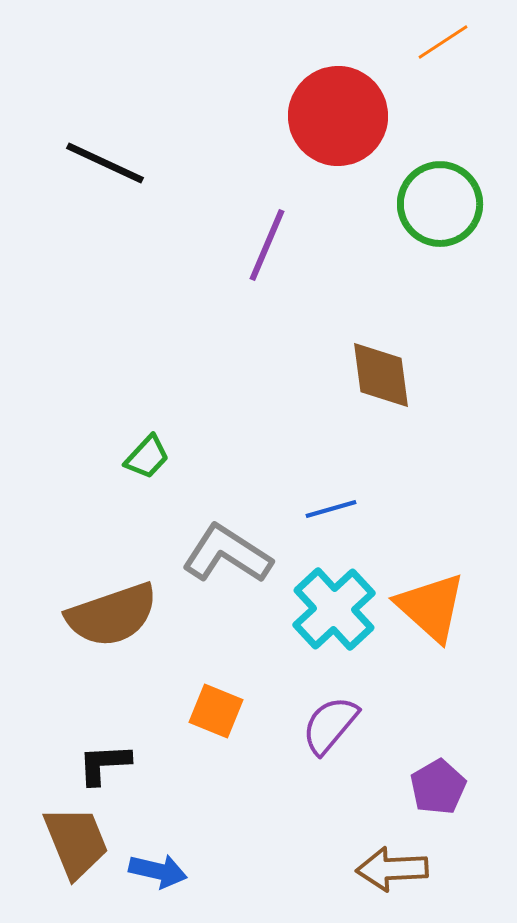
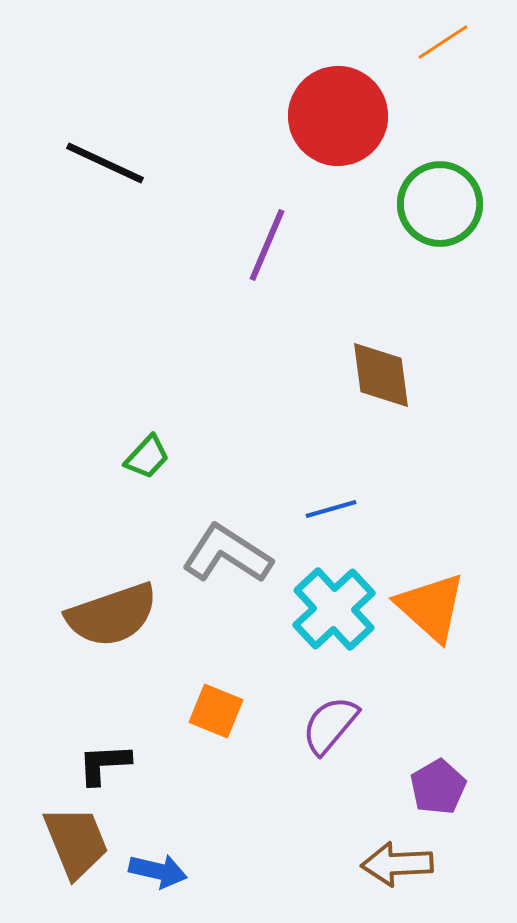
brown arrow: moved 5 px right, 5 px up
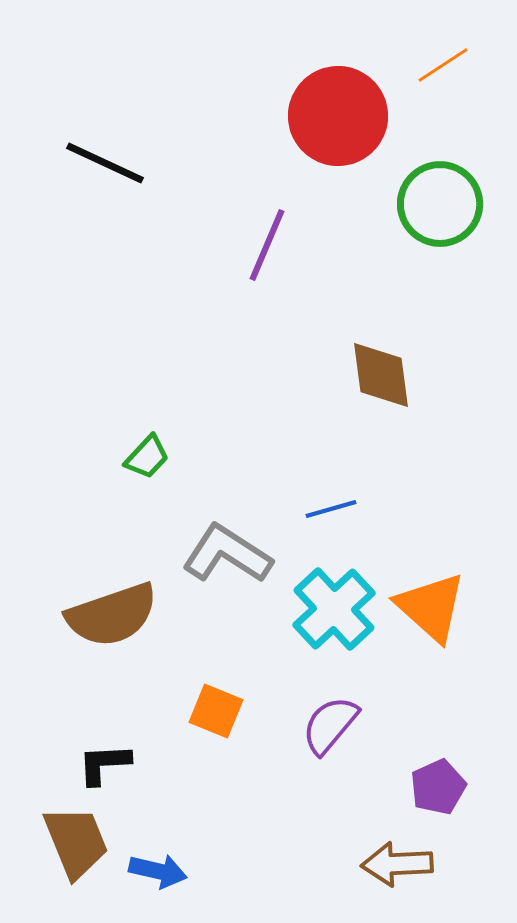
orange line: moved 23 px down
purple pentagon: rotated 6 degrees clockwise
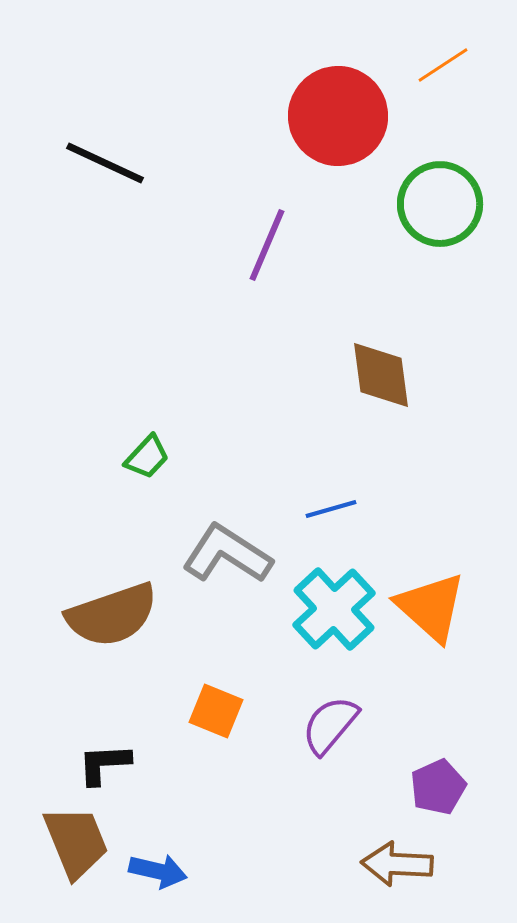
brown arrow: rotated 6 degrees clockwise
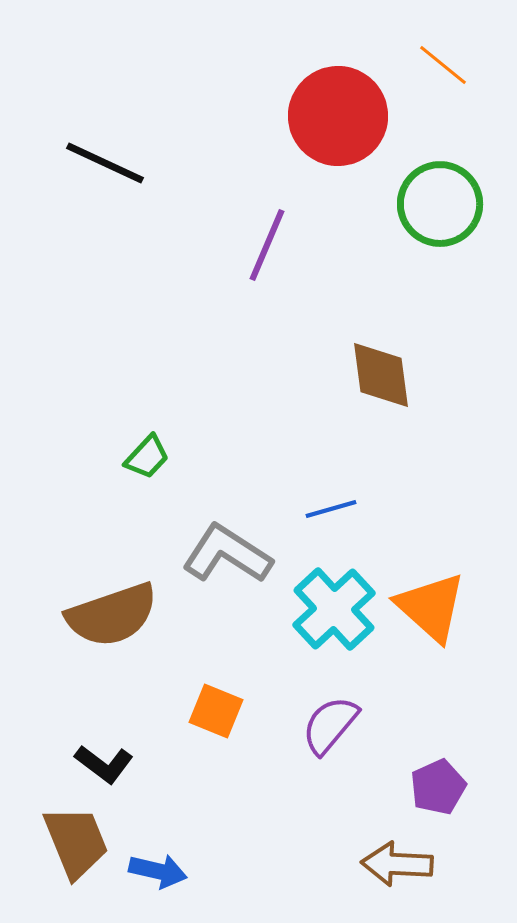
orange line: rotated 72 degrees clockwise
black L-shape: rotated 140 degrees counterclockwise
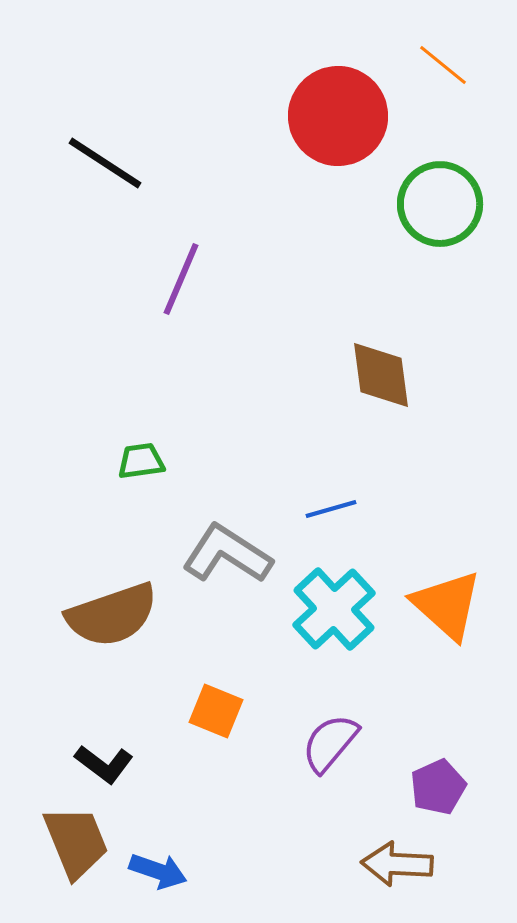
black line: rotated 8 degrees clockwise
purple line: moved 86 px left, 34 px down
green trapezoid: moved 6 px left, 4 px down; rotated 141 degrees counterclockwise
orange triangle: moved 16 px right, 2 px up
purple semicircle: moved 18 px down
blue arrow: rotated 6 degrees clockwise
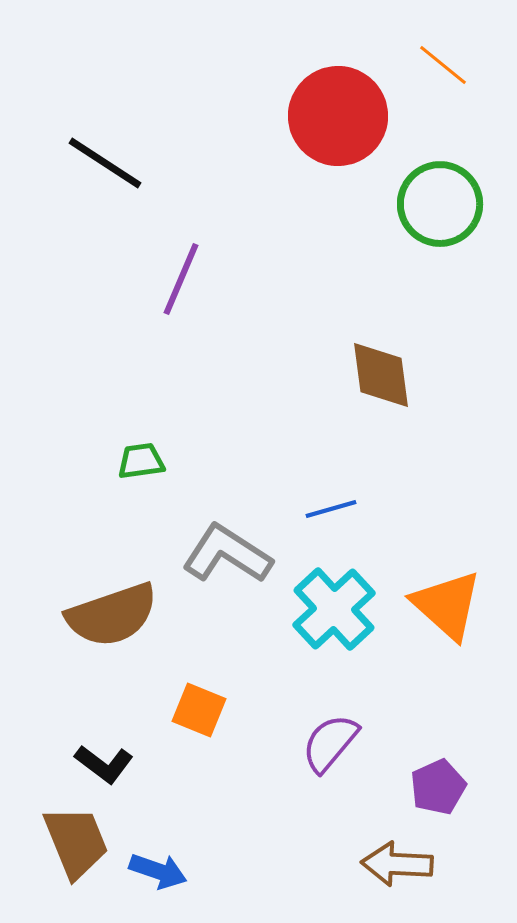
orange square: moved 17 px left, 1 px up
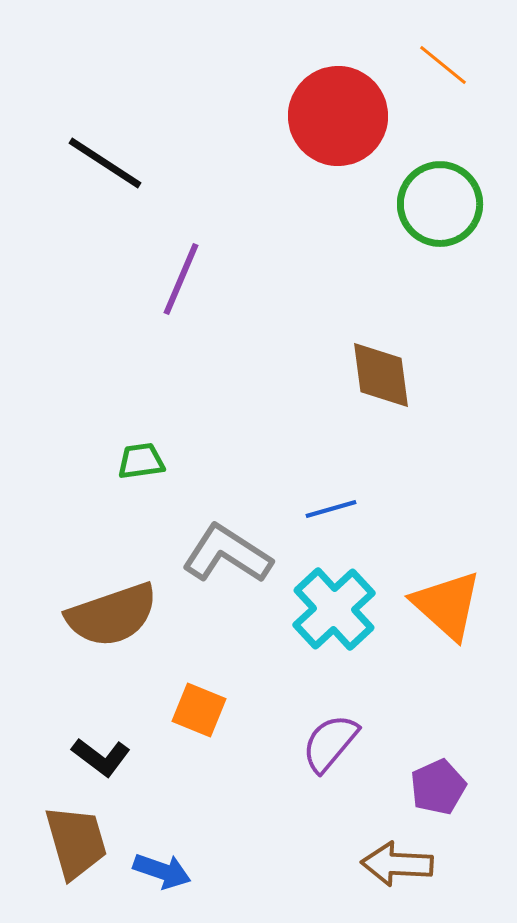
black L-shape: moved 3 px left, 7 px up
brown trapezoid: rotated 6 degrees clockwise
blue arrow: moved 4 px right
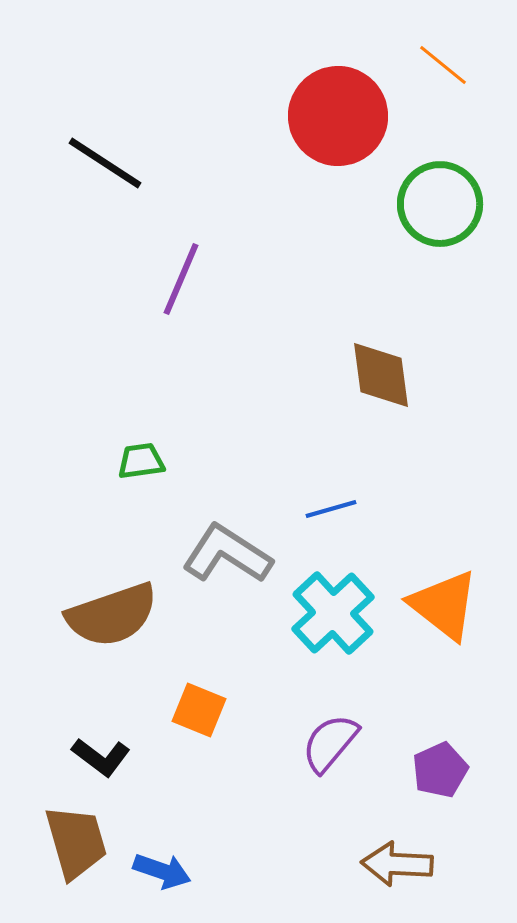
orange triangle: moved 3 px left; rotated 4 degrees counterclockwise
cyan cross: moved 1 px left, 4 px down
purple pentagon: moved 2 px right, 17 px up
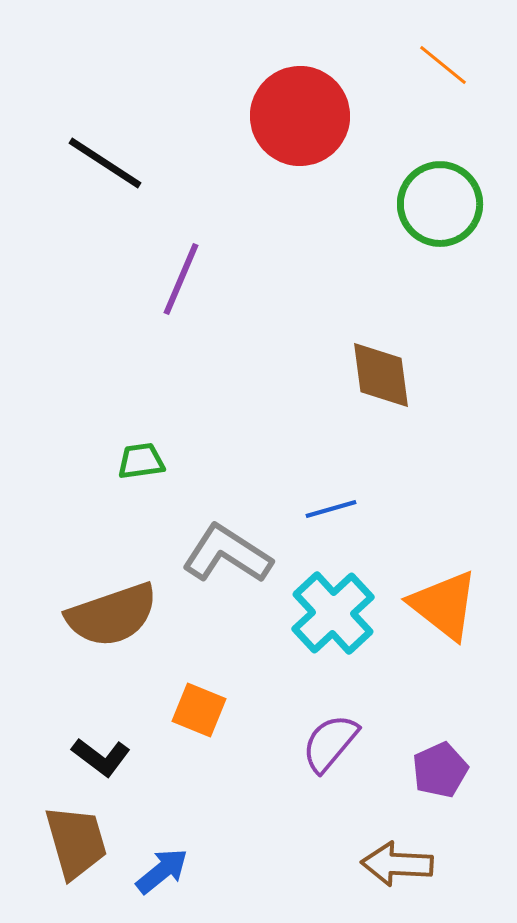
red circle: moved 38 px left
blue arrow: rotated 58 degrees counterclockwise
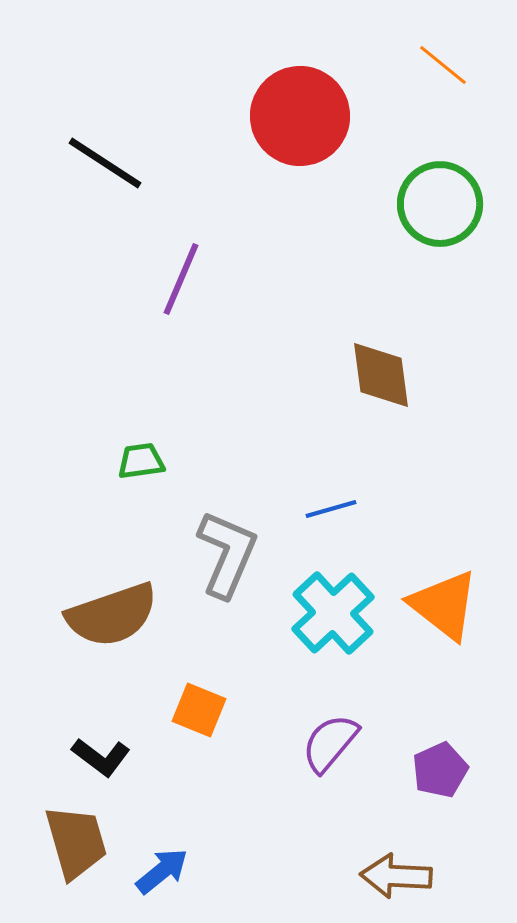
gray L-shape: rotated 80 degrees clockwise
brown arrow: moved 1 px left, 12 px down
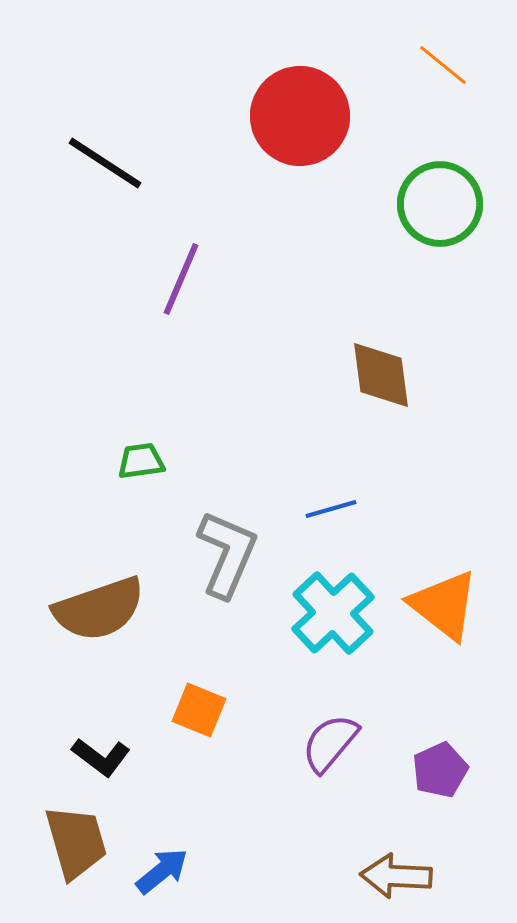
brown semicircle: moved 13 px left, 6 px up
